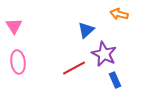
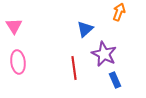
orange arrow: moved 2 px up; rotated 96 degrees clockwise
blue triangle: moved 1 px left, 1 px up
red line: rotated 70 degrees counterclockwise
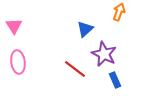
red line: moved 1 px right, 1 px down; rotated 45 degrees counterclockwise
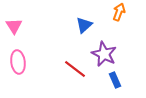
blue triangle: moved 1 px left, 4 px up
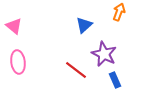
pink triangle: rotated 18 degrees counterclockwise
red line: moved 1 px right, 1 px down
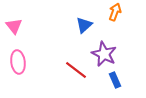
orange arrow: moved 4 px left
pink triangle: rotated 12 degrees clockwise
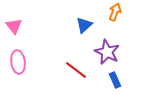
purple star: moved 3 px right, 2 px up
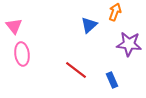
blue triangle: moved 5 px right
purple star: moved 22 px right, 8 px up; rotated 20 degrees counterclockwise
pink ellipse: moved 4 px right, 8 px up
blue rectangle: moved 3 px left
